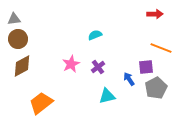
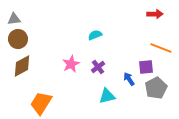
orange trapezoid: rotated 20 degrees counterclockwise
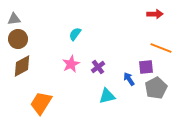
cyan semicircle: moved 20 px left, 1 px up; rotated 32 degrees counterclockwise
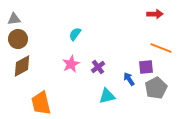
orange trapezoid: rotated 45 degrees counterclockwise
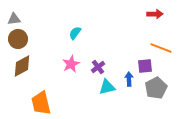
cyan semicircle: moved 1 px up
purple square: moved 1 px left, 1 px up
blue arrow: rotated 32 degrees clockwise
cyan triangle: moved 9 px up
